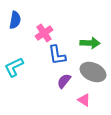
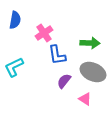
pink triangle: moved 1 px right, 1 px up
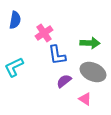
purple semicircle: rotated 14 degrees clockwise
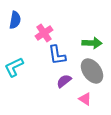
green arrow: moved 2 px right
gray ellipse: moved 1 px left, 1 px up; rotated 30 degrees clockwise
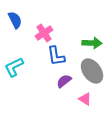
blue semicircle: rotated 36 degrees counterclockwise
blue L-shape: moved 1 px left, 1 px down
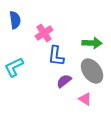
blue semicircle: rotated 18 degrees clockwise
blue L-shape: rotated 15 degrees clockwise
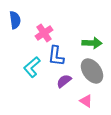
cyan L-shape: moved 18 px right; rotated 15 degrees counterclockwise
pink triangle: moved 1 px right, 2 px down
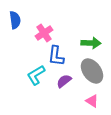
green arrow: moved 1 px left
cyan L-shape: moved 4 px right, 8 px down; rotated 10 degrees clockwise
pink triangle: moved 6 px right
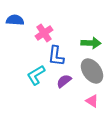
blue semicircle: rotated 78 degrees counterclockwise
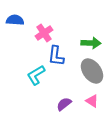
purple semicircle: moved 23 px down
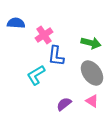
blue semicircle: moved 1 px right, 3 px down
pink cross: moved 2 px down
green arrow: rotated 12 degrees clockwise
gray ellipse: moved 2 px down
